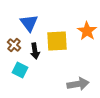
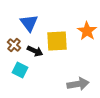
black arrow: rotated 56 degrees counterclockwise
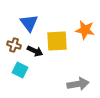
orange star: moved 2 px left, 1 px up; rotated 24 degrees counterclockwise
brown cross: rotated 24 degrees counterclockwise
